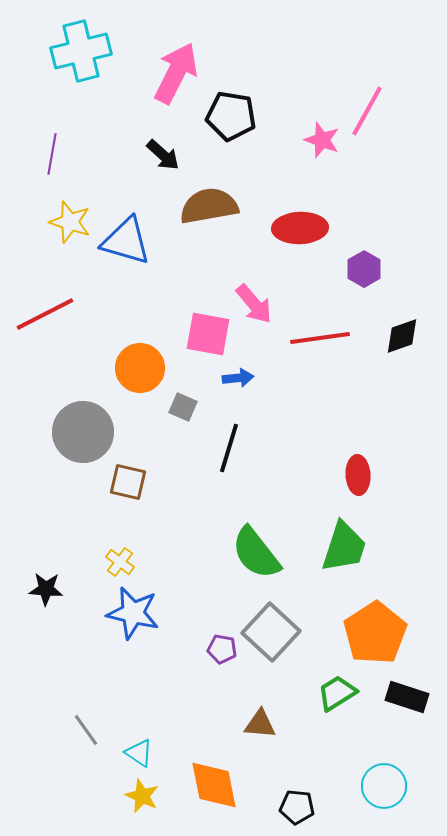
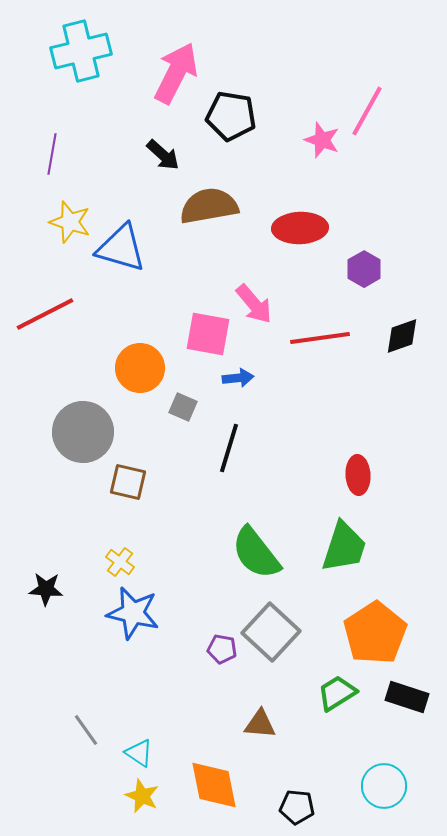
blue triangle at (126, 241): moved 5 px left, 7 px down
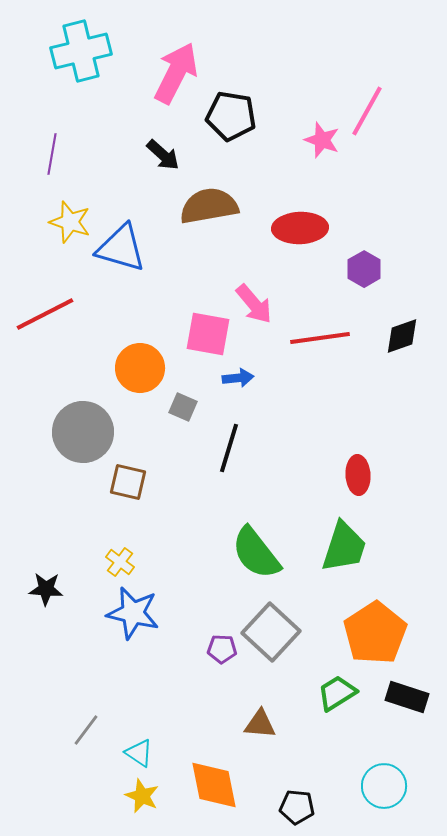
purple pentagon at (222, 649): rotated 8 degrees counterclockwise
gray line at (86, 730): rotated 72 degrees clockwise
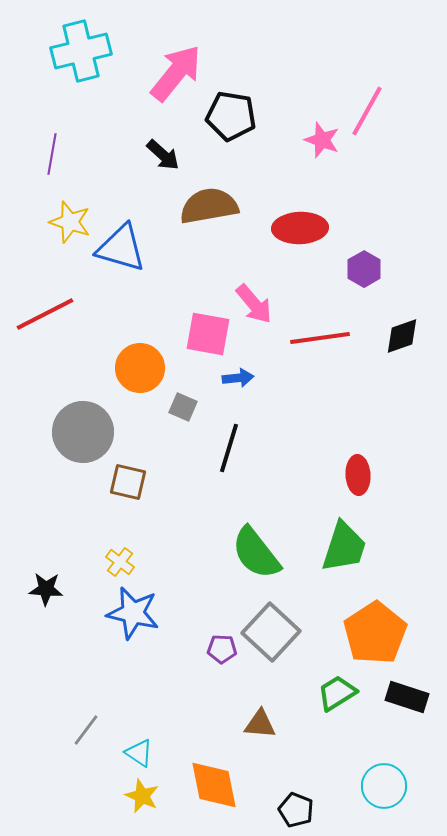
pink arrow at (176, 73): rotated 12 degrees clockwise
black pentagon at (297, 807): moved 1 px left, 3 px down; rotated 16 degrees clockwise
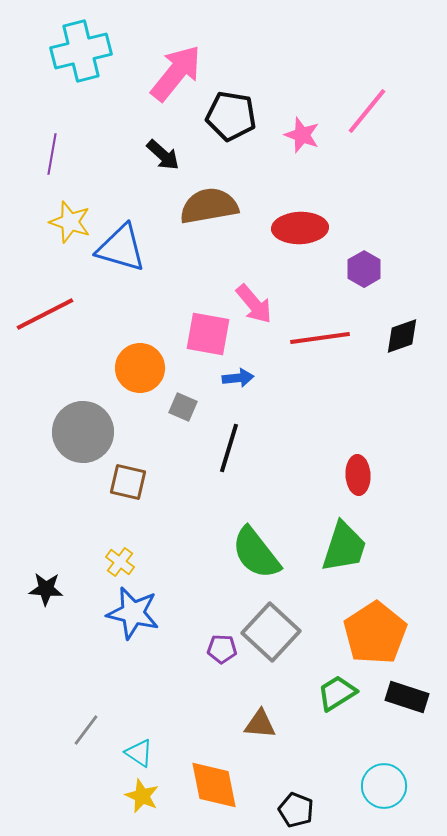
pink line at (367, 111): rotated 10 degrees clockwise
pink star at (322, 140): moved 20 px left, 5 px up
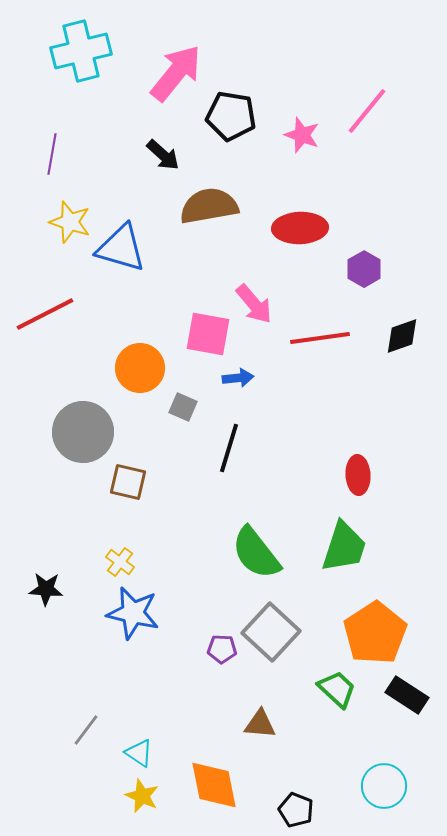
green trapezoid at (337, 693): moved 4 px up; rotated 75 degrees clockwise
black rectangle at (407, 697): moved 2 px up; rotated 15 degrees clockwise
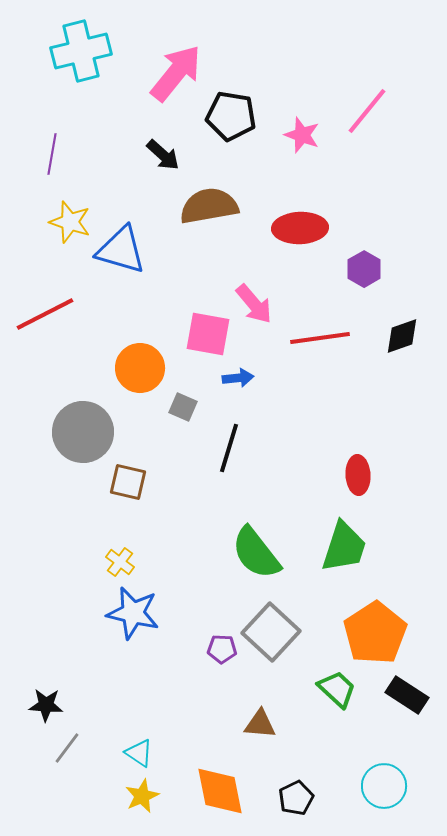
blue triangle at (121, 248): moved 2 px down
black star at (46, 589): moved 116 px down
gray line at (86, 730): moved 19 px left, 18 px down
orange diamond at (214, 785): moved 6 px right, 6 px down
yellow star at (142, 796): rotated 24 degrees clockwise
black pentagon at (296, 810): moved 12 px up; rotated 24 degrees clockwise
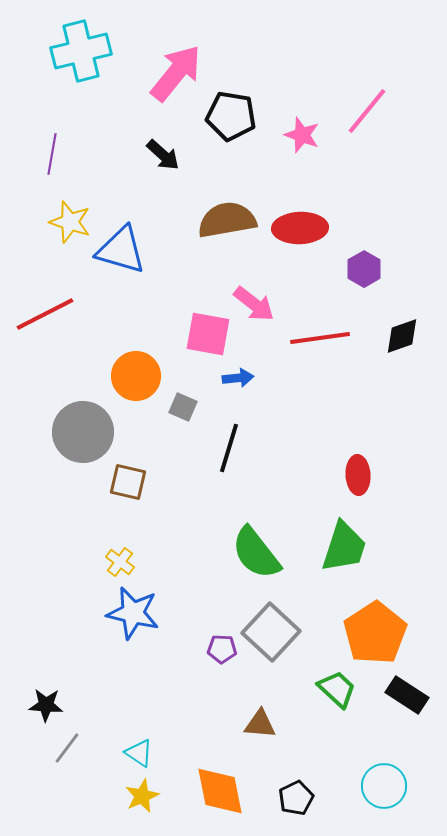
brown semicircle at (209, 206): moved 18 px right, 14 px down
pink arrow at (254, 304): rotated 12 degrees counterclockwise
orange circle at (140, 368): moved 4 px left, 8 px down
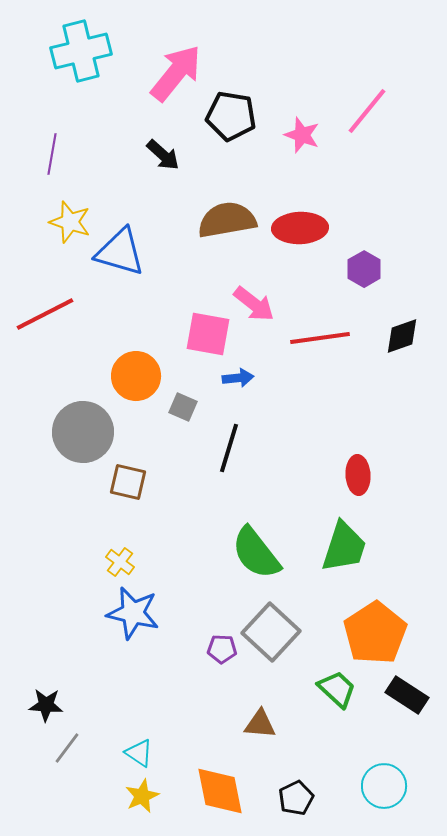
blue triangle at (121, 250): moved 1 px left, 2 px down
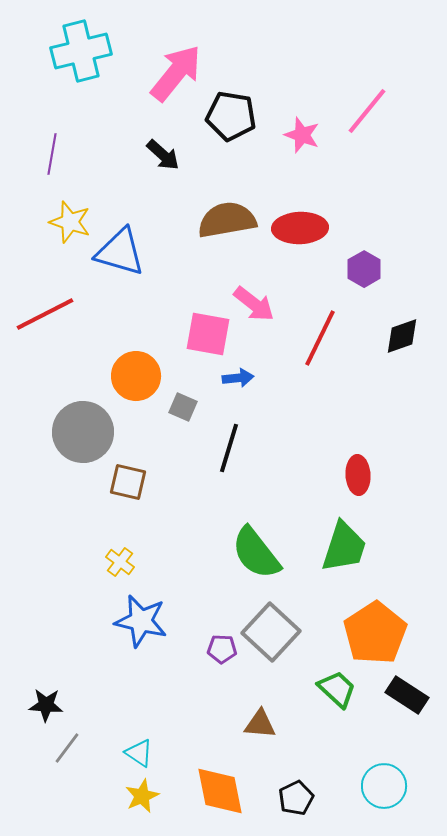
red line at (320, 338): rotated 56 degrees counterclockwise
blue star at (133, 613): moved 8 px right, 8 px down
